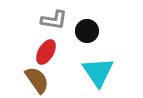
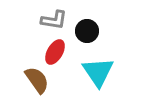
red ellipse: moved 9 px right
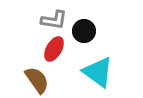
black circle: moved 3 px left
red ellipse: moved 1 px left, 3 px up
cyan triangle: rotated 20 degrees counterclockwise
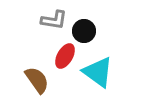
red ellipse: moved 11 px right, 7 px down
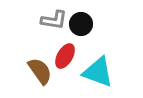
black circle: moved 3 px left, 7 px up
cyan triangle: rotated 16 degrees counterclockwise
brown semicircle: moved 3 px right, 9 px up
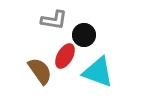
black circle: moved 3 px right, 11 px down
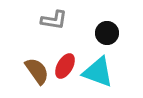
black circle: moved 23 px right, 2 px up
red ellipse: moved 10 px down
brown semicircle: moved 3 px left
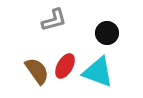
gray L-shape: rotated 24 degrees counterclockwise
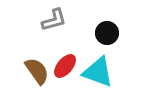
red ellipse: rotated 10 degrees clockwise
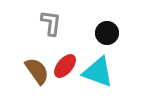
gray L-shape: moved 3 px left, 3 px down; rotated 68 degrees counterclockwise
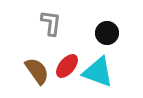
red ellipse: moved 2 px right
